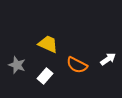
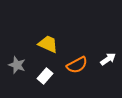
orange semicircle: rotated 55 degrees counterclockwise
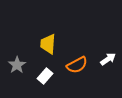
yellow trapezoid: rotated 110 degrees counterclockwise
gray star: rotated 18 degrees clockwise
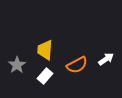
yellow trapezoid: moved 3 px left, 6 px down
white arrow: moved 2 px left
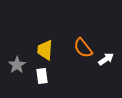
orange semicircle: moved 6 px right, 17 px up; rotated 80 degrees clockwise
white rectangle: moved 3 px left; rotated 49 degrees counterclockwise
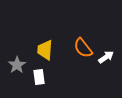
white arrow: moved 2 px up
white rectangle: moved 3 px left, 1 px down
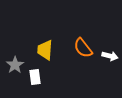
white arrow: moved 4 px right, 1 px up; rotated 49 degrees clockwise
gray star: moved 2 px left
white rectangle: moved 4 px left
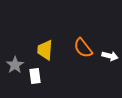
white rectangle: moved 1 px up
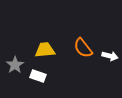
yellow trapezoid: rotated 80 degrees clockwise
white rectangle: moved 3 px right; rotated 63 degrees counterclockwise
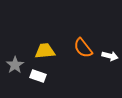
yellow trapezoid: moved 1 px down
